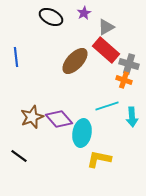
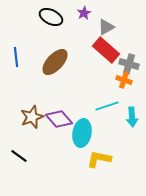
brown ellipse: moved 20 px left, 1 px down
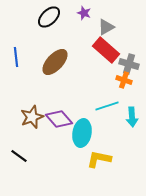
purple star: rotated 24 degrees counterclockwise
black ellipse: moved 2 px left; rotated 70 degrees counterclockwise
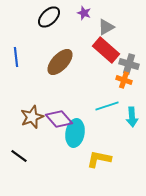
brown ellipse: moved 5 px right
cyan ellipse: moved 7 px left
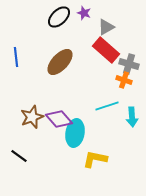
black ellipse: moved 10 px right
yellow L-shape: moved 4 px left
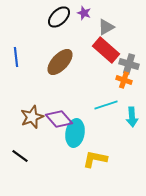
cyan line: moved 1 px left, 1 px up
black line: moved 1 px right
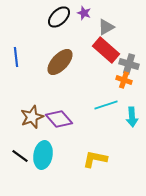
cyan ellipse: moved 32 px left, 22 px down
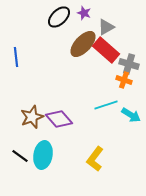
brown ellipse: moved 23 px right, 18 px up
cyan arrow: moved 1 px left, 2 px up; rotated 54 degrees counterclockwise
yellow L-shape: rotated 65 degrees counterclockwise
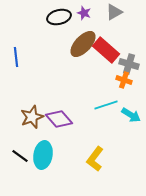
black ellipse: rotated 30 degrees clockwise
gray triangle: moved 8 px right, 15 px up
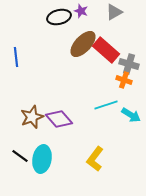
purple star: moved 3 px left, 2 px up
cyan ellipse: moved 1 px left, 4 px down
